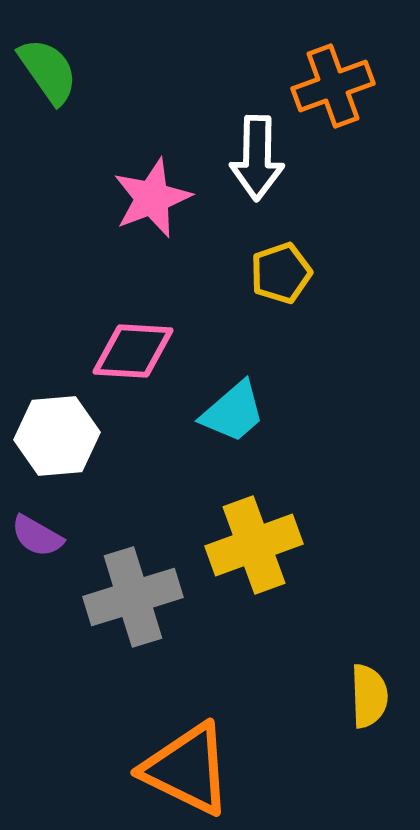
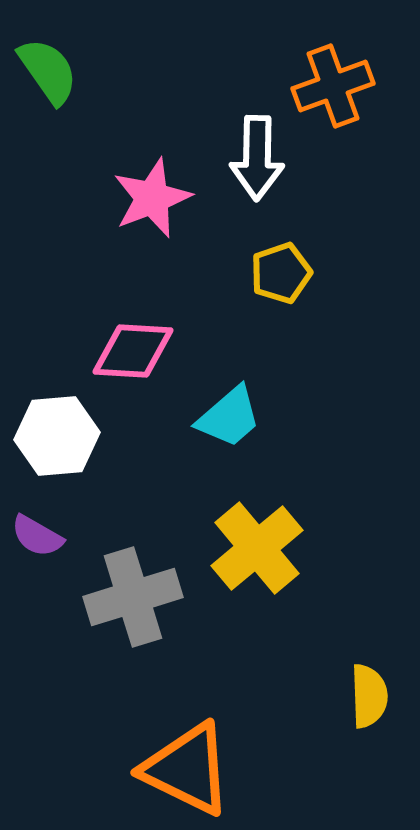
cyan trapezoid: moved 4 px left, 5 px down
yellow cross: moved 3 px right, 3 px down; rotated 20 degrees counterclockwise
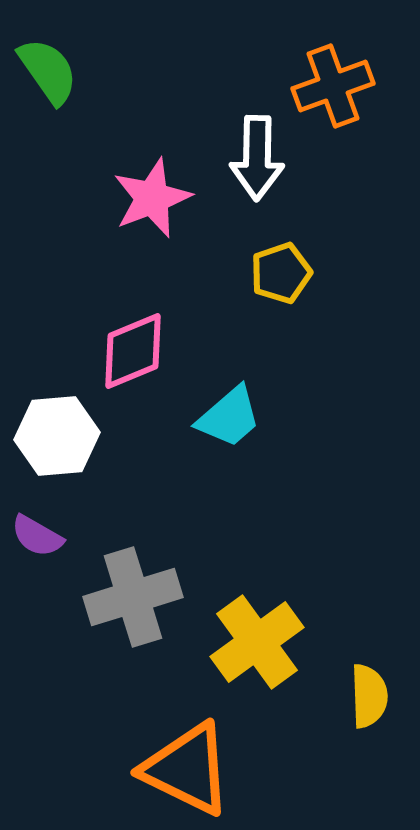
pink diamond: rotated 26 degrees counterclockwise
yellow cross: moved 94 px down; rotated 4 degrees clockwise
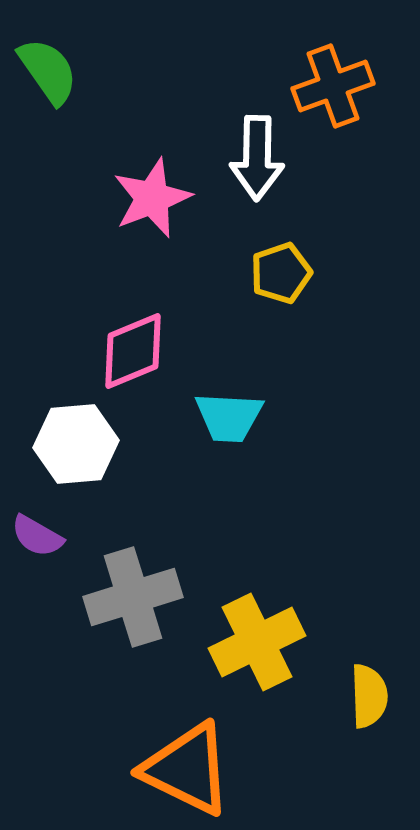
cyan trapezoid: rotated 44 degrees clockwise
white hexagon: moved 19 px right, 8 px down
yellow cross: rotated 10 degrees clockwise
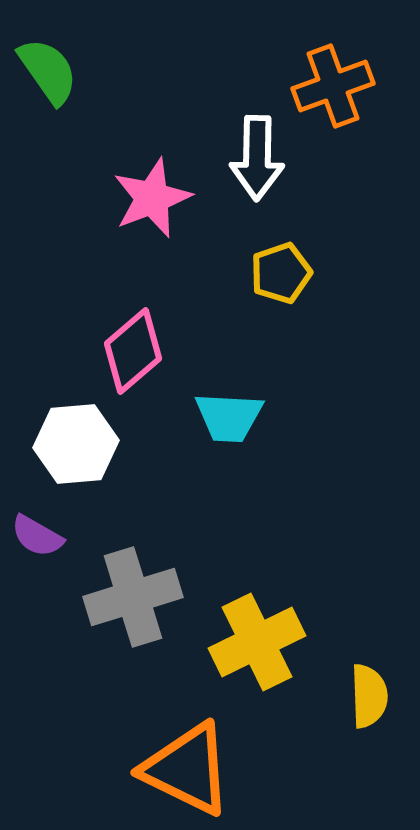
pink diamond: rotated 18 degrees counterclockwise
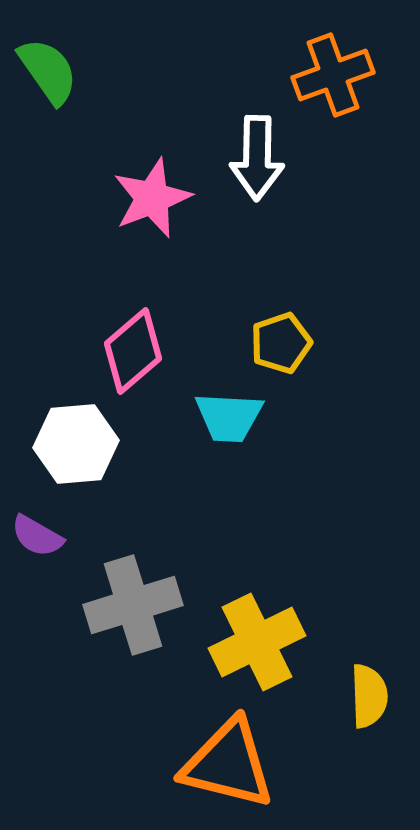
orange cross: moved 11 px up
yellow pentagon: moved 70 px down
gray cross: moved 8 px down
orange triangle: moved 41 px right, 5 px up; rotated 12 degrees counterclockwise
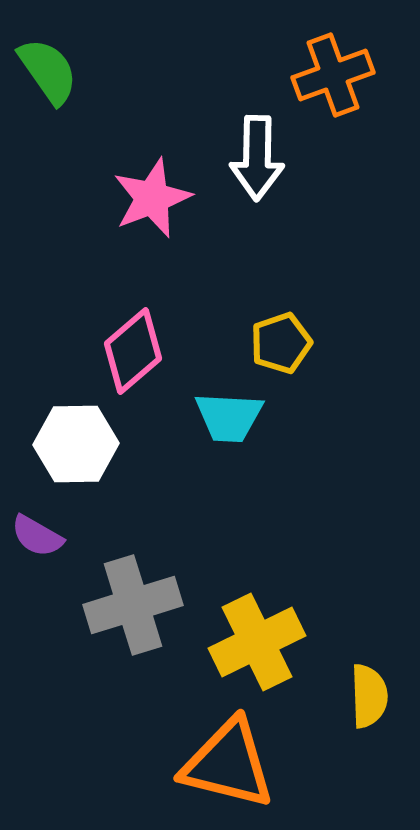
white hexagon: rotated 4 degrees clockwise
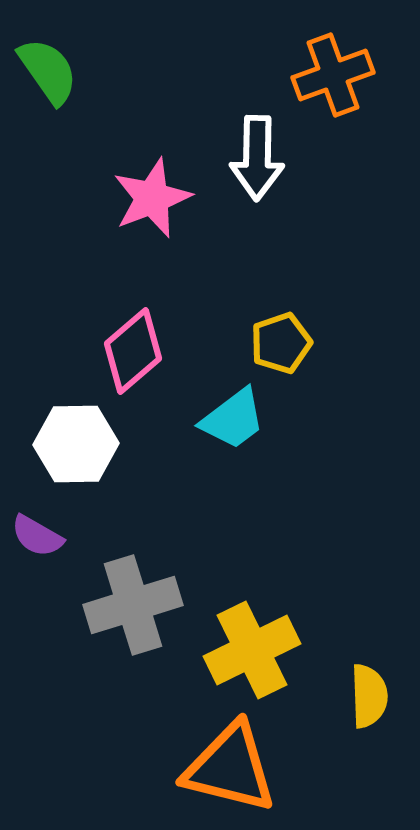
cyan trapezoid: moved 4 px right, 2 px down; rotated 40 degrees counterclockwise
yellow cross: moved 5 px left, 8 px down
orange triangle: moved 2 px right, 4 px down
